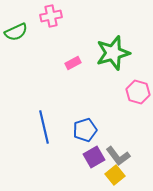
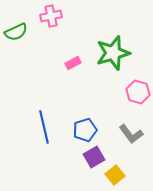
gray L-shape: moved 13 px right, 22 px up
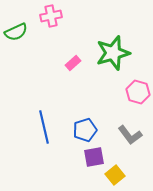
pink rectangle: rotated 14 degrees counterclockwise
gray L-shape: moved 1 px left, 1 px down
purple square: rotated 20 degrees clockwise
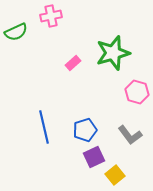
pink hexagon: moved 1 px left
purple square: rotated 15 degrees counterclockwise
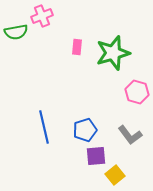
pink cross: moved 9 px left; rotated 10 degrees counterclockwise
green semicircle: rotated 15 degrees clockwise
pink rectangle: moved 4 px right, 16 px up; rotated 42 degrees counterclockwise
purple square: moved 2 px right, 1 px up; rotated 20 degrees clockwise
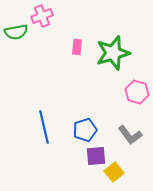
yellow square: moved 1 px left, 3 px up
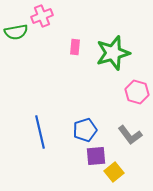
pink rectangle: moved 2 px left
blue line: moved 4 px left, 5 px down
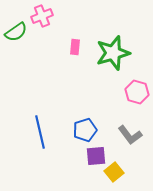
green semicircle: rotated 25 degrees counterclockwise
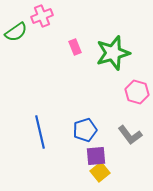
pink rectangle: rotated 28 degrees counterclockwise
yellow square: moved 14 px left
